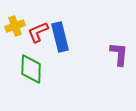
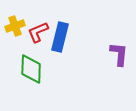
blue rectangle: rotated 28 degrees clockwise
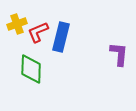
yellow cross: moved 2 px right, 2 px up
blue rectangle: moved 1 px right
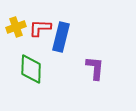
yellow cross: moved 1 px left, 3 px down
red L-shape: moved 2 px right, 4 px up; rotated 25 degrees clockwise
purple L-shape: moved 24 px left, 14 px down
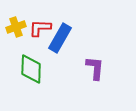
blue rectangle: moved 1 px left, 1 px down; rotated 16 degrees clockwise
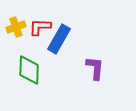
red L-shape: moved 1 px up
blue rectangle: moved 1 px left, 1 px down
green diamond: moved 2 px left, 1 px down
